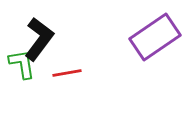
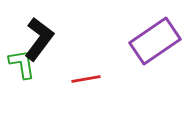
purple rectangle: moved 4 px down
red line: moved 19 px right, 6 px down
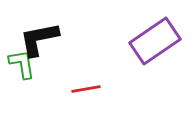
black L-shape: rotated 138 degrees counterclockwise
red line: moved 10 px down
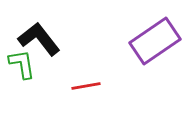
black L-shape: rotated 63 degrees clockwise
red line: moved 3 px up
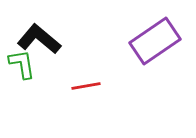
black L-shape: rotated 12 degrees counterclockwise
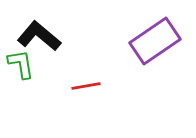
black L-shape: moved 3 px up
green L-shape: moved 1 px left
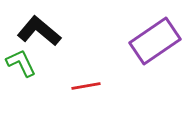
black L-shape: moved 5 px up
green L-shape: moved 1 px up; rotated 16 degrees counterclockwise
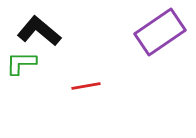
purple rectangle: moved 5 px right, 9 px up
green L-shape: rotated 64 degrees counterclockwise
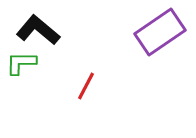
black L-shape: moved 1 px left, 1 px up
red line: rotated 52 degrees counterclockwise
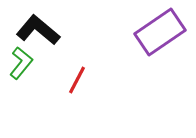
green L-shape: rotated 128 degrees clockwise
red line: moved 9 px left, 6 px up
